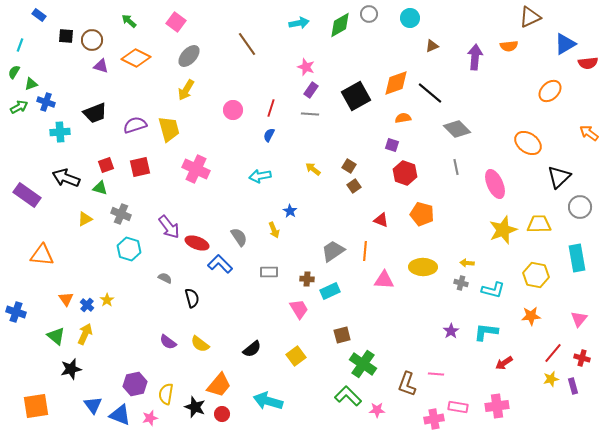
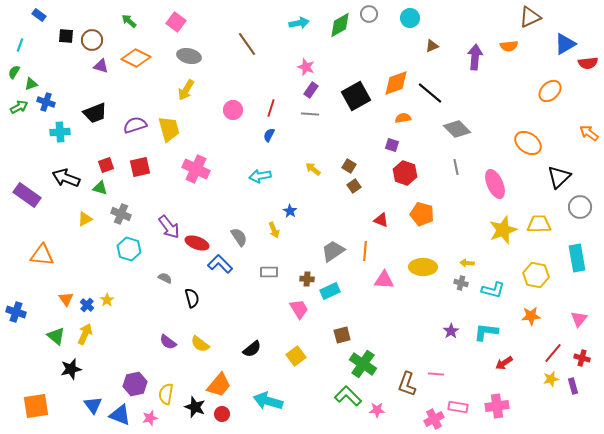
gray ellipse at (189, 56): rotated 60 degrees clockwise
pink cross at (434, 419): rotated 18 degrees counterclockwise
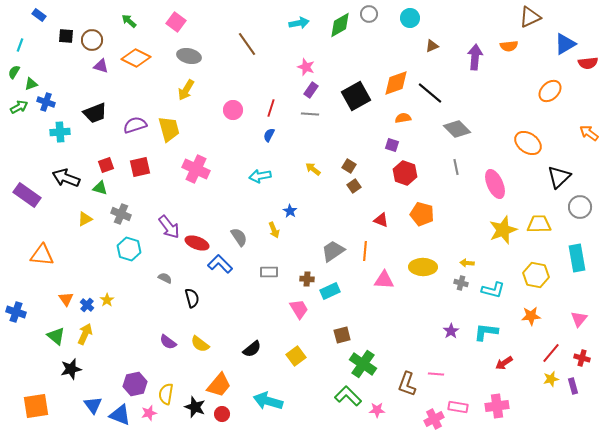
red line at (553, 353): moved 2 px left
pink star at (150, 418): moved 1 px left, 5 px up
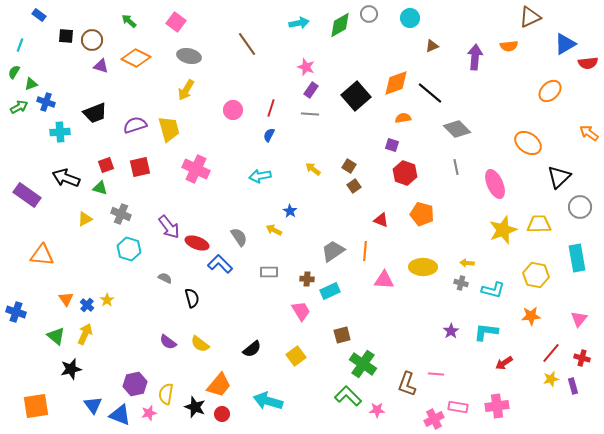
black square at (356, 96): rotated 12 degrees counterclockwise
yellow arrow at (274, 230): rotated 140 degrees clockwise
pink trapezoid at (299, 309): moved 2 px right, 2 px down
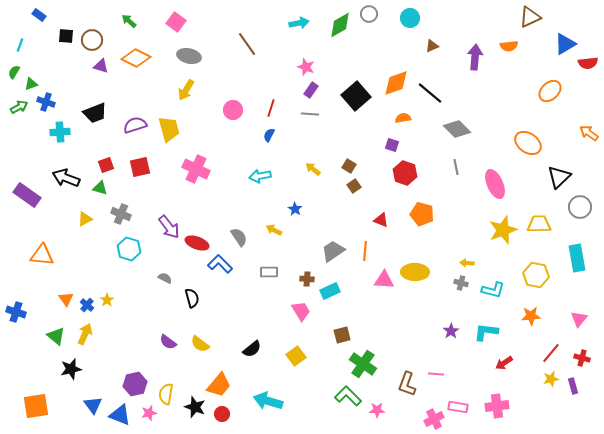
blue star at (290, 211): moved 5 px right, 2 px up
yellow ellipse at (423, 267): moved 8 px left, 5 px down
